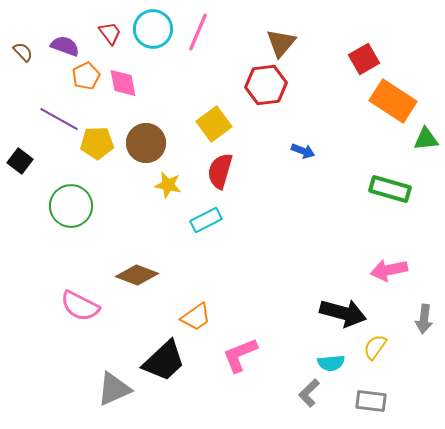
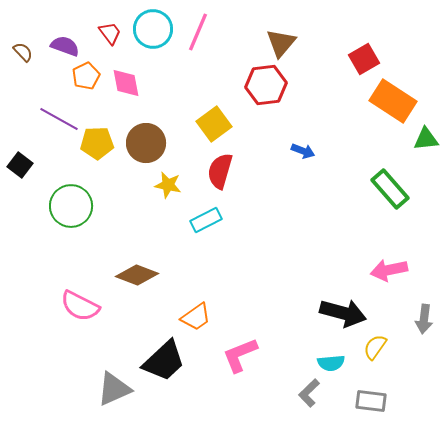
pink diamond: moved 3 px right
black square: moved 4 px down
green rectangle: rotated 33 degrees clockwise
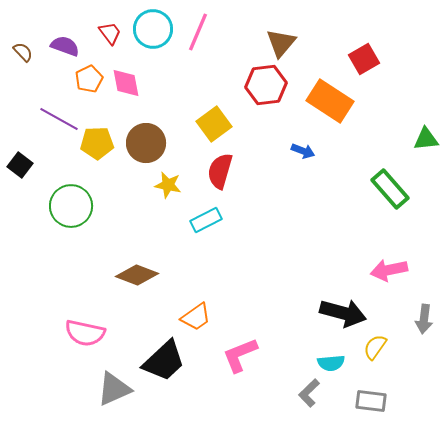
orange pentagon: moved 3 px right, 3 px down
orange rectangle: moved 63 px left
pink semicircle: moved 5 px right, 27 px down; rotated 15 degrees counterclockwise
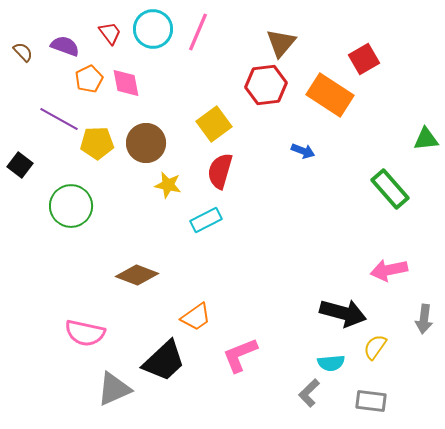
orange rectangle: moved 6 px up
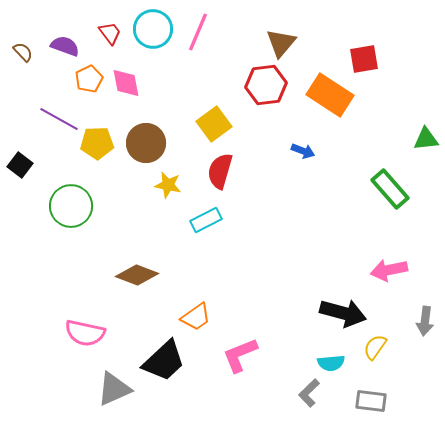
red square: rotated 20 degrees clockwise
gray arrow: moved 1 px right, 2 px down
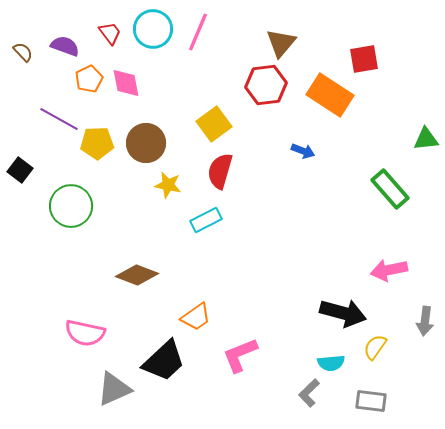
black square: moved 5 px down
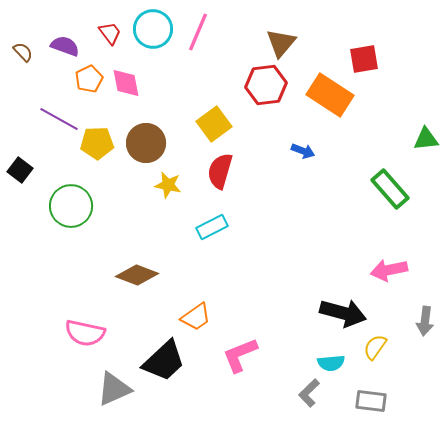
cyan rectangle: moved 6 px right, 7 px down
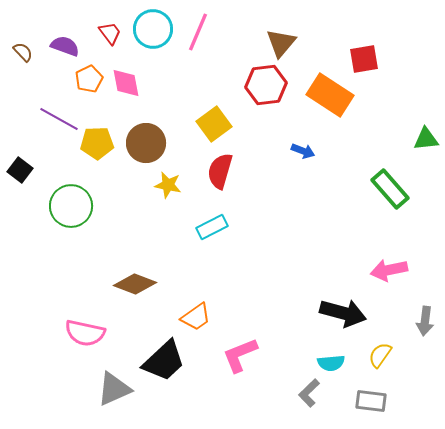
brown diamond: moved 2 px left, 9 px down
yellow semicircle: moved 5 px right, 8 px down
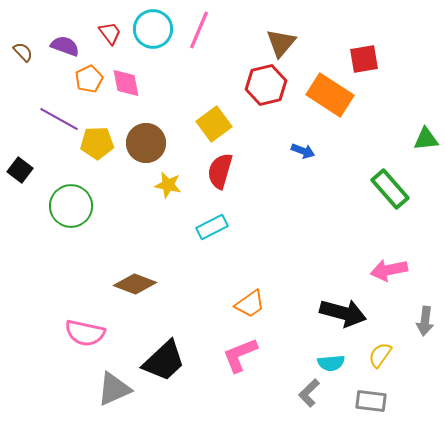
pink line: moved 1 px right, 2 px up
red hexagon: rotated 6 degrees counterclockwise
orange trapezoid: moved 54 px right, 13 px up
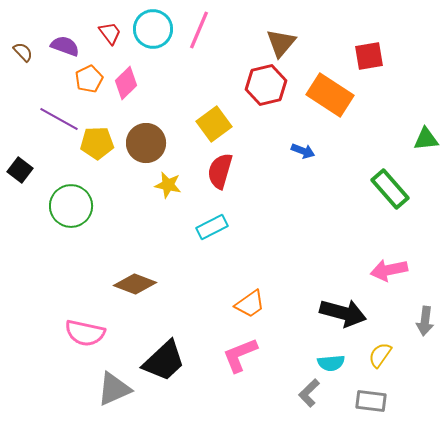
red square: moved 5 px right, 3 px up
pink diamond: rotated 56 degrees clockwise
